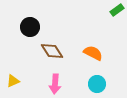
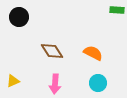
green rectangle: rotated 40 degrees clockwise
black circle: moved 11 px left, 10 px up
cyan circle: moved 1 px right, 1 px up
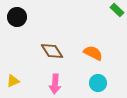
green rectangle: rotated 40 degrees clockwise
black circle: moved 2 px left
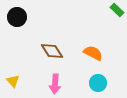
yellow triangle: rotated 48 degrees counterclockwise
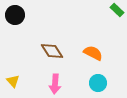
black circle: moved 2 px left, 2 px up
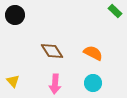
green rectangle: moved 2 px left, 1 px down
cyan circle: moved 5 px left
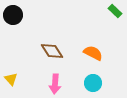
black circle: moved 2 px left
yellow triangle: moved 2 px left, 2 px up
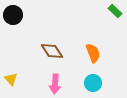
orange semicircle: rotated 42 degrees clockwise
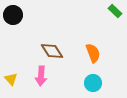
pink arrow: moved 14 px left, 8 px up
